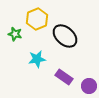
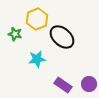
black ellipse: moved 3 px left, 1 px down
purple rectangle: moved 1 px left, 8 px down
purple circle: moved 2 px up
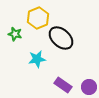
yellow hexagon: moved 1 px right, 1 px up
black ellipse: moved 1 px left, 1 px down
purple circle: moved 3 px down
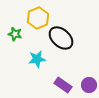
purple circle: moved 2 px up
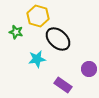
yellow hexagon: moved 2 px up; rotated 20 degrees counterclockwise
green star: moved 1 px right, 2 px up
black ellipse: moved 3 px left, 1 px down
purple circle: moved 16 px up
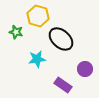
black ellipse: moved 3 px right
purple circle: moved 4 px left
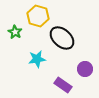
green star: moved 1 px left; rotated 16 degrees clockwise
black ellipse: moved 1 px right, 1 px up
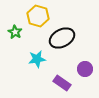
black ellipse: rotated 70 degrees counterclockwise
purple rectangle: moved 1 px left, 2 px up
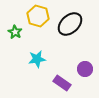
black ellipse: moved 8 px right, 14 px up; rotated 15 degrees counterclockwise
